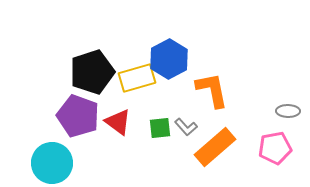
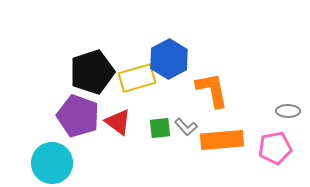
orange rectangle: moved 7 px right, 7 px up; rotated 36 degrees clockwise
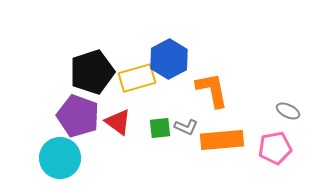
gray ellipse: rotated 25 degrees clockwise
gray L-shape: rotated 25 degrees counterclockwise
cyan circle: moved 8 px right, 5 px up
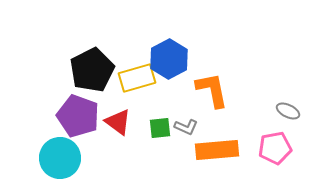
black pentagon: moved 2 px up; rotated 9 degrees counterclockwise
orange rectangle: moved 5 px left, 10 px down
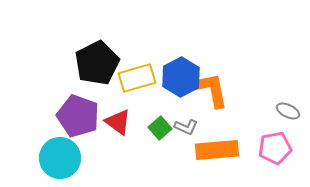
blue hexagon: moved 12 px right, 18 px down
black pentagon: moved 5 px right, 7 px up
green square: rotated 35 degrees counterclockwise
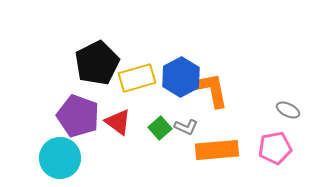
gray ellipse: moved 1 px up
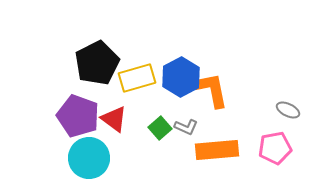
red triangle: moved 4 px left, 3 px up
cyan circle: moved 29 px right
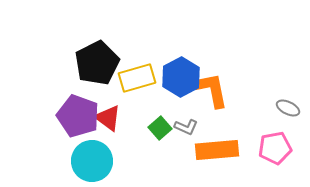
gray ellipse: moved 2 px up
red triangle: moved 6 px left, 1 px up
cyan circle: moved 3 px right, 3 px down
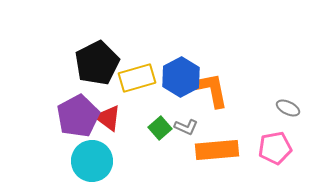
purple pentagon: rotated 24 degrees clockwise
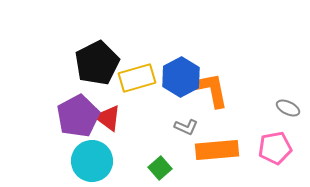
green square: moved 40 px down
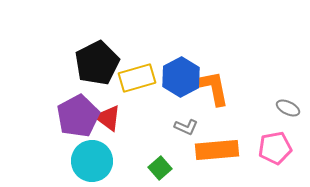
orange L-shape: moved 1 px right, 2 px up
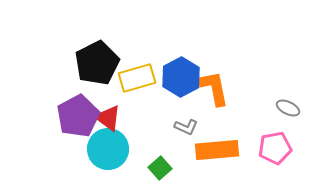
cyan circle: moved 16 px right, 12 px up
